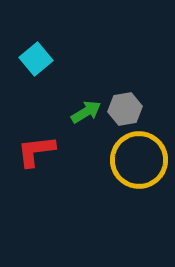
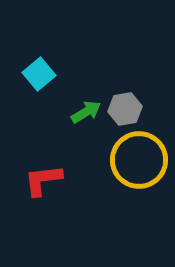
cyan square: moved 3 px right, 15 px down
red L-shape: moved 7 px right, 29 px down
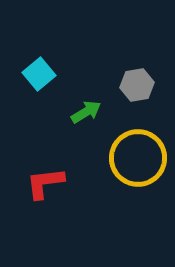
gray hexagon: moved 12 px right, 24 px up
yellow circle: moved 1 px left, 2 px up
red L-shape: moved 2 px right, 3 px down
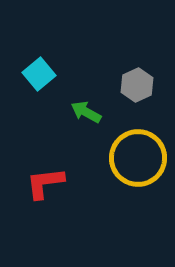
gray hexagon: rotated 16 degrees counterclockwise
green arrow: rotated 120 degrees counterclockwise
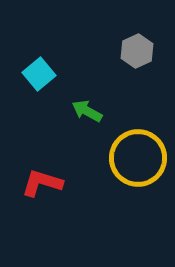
gray hexagon: moved 34 px up
green arrow: moved 1 px right, 1 px up
red L-shape: moved 3 px left; rotated 24 degrees clockwise
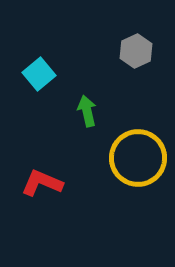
gray hexagon: moved 1 px left
green arrow: rotated 48 degrees clockwise
red L-shape: rotated 6 degrees clockwise
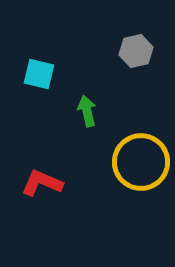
gray hexagon: rotated 12 degrees clockwise
cyan square: rotated 36 degrees counterclockwise
yellow circle: moved 3 px right, 4 px down
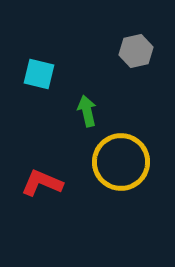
yellow circle: moved 20 px left
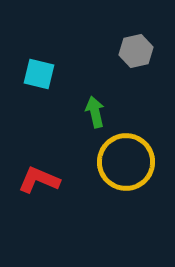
green arrow: moved 8 px right, 1 px down
yellow circle: moved 5 px right
red L-shape: moved 3 px left, 3 px up
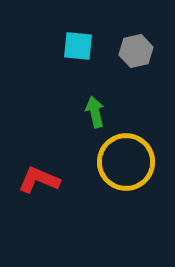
cyan square: moved 39 px right, 28 px up; rotated 8 degrees counterclockwise
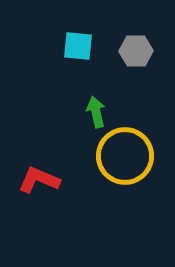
gray hexagon: rotated 12 degrees clockwise
green arrow: moved 1 px right
yellow circle: moved 1 px left, 6 px up
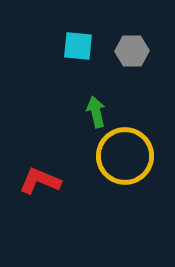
gray hexagon: moved 4 px left
red L-shape: moved 1 px right, 1 px down
